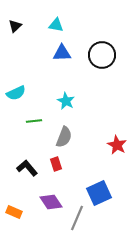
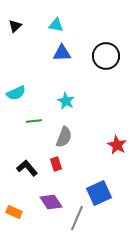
black circle: moved 4 px right, 1 px down
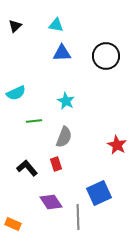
orange rectangle: moved 1 px left, 12 px down
gray line: moved 1 px right, 1 px up; rotated 25 degrees counterclockwise
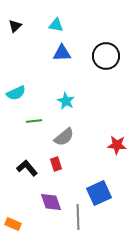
gray semicircle: rotated 30 degrees clockwise
red star: rotated 24 degrees counterclockwise
purple diamond: rotated 15 degrees clockwise
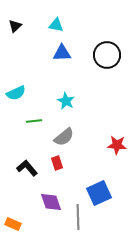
black circle: moved 1 px right, 1 px up
red rectangle: moved 1 px right, 1 px up
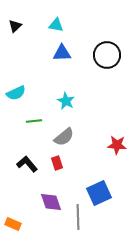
black L-shape: moved 4 px up
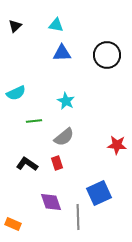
black L-shape: rotated 15 degrees counterclockwise
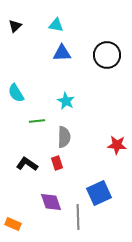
cyan semicircle: rotated 84 degrees clockwise
green line: moved 3 px right
gray semicircle: rotated 50 degrees counterclockwise
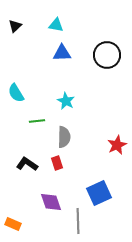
red star: rotated 30 degrees counterclockwise
gray line: moved 4 px down
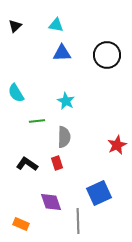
orange rectangle: moved 8 px right
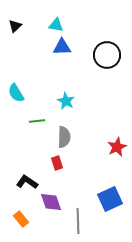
blue triangle: moved 6 px up
red star: moved 2 px down
black L-shape: moved 18 px down
blue square: moved 11 px right, 6 px down
orange rectangle: moved 5 px up; rotated 28 degrees clockwise
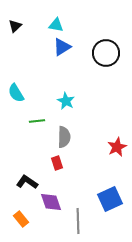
blue triangle: rotated 30 degrees counterclockwise
black circle: moved 1 px left, 2 px up
